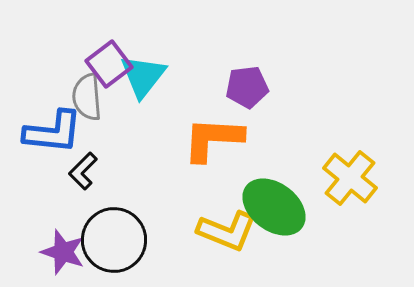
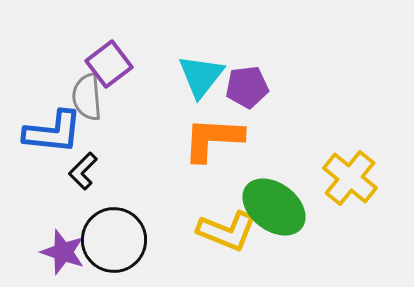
cyan triangle: moved 58 px right
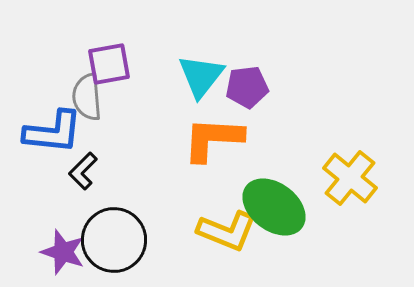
purple square: rotated 27 degrees clockwise
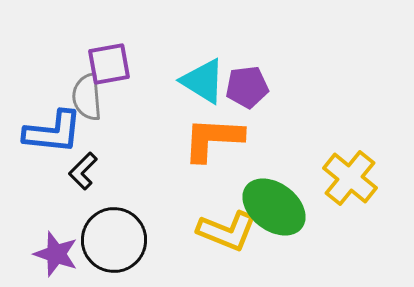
cyan triangle: moved 2 px right, 5 px down; rotated 36 degrees counterclockwise
purple star: moved 7 px left, 2 px down
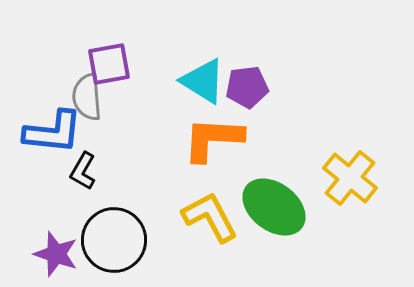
black L-shape: rotated 15 degrees counterclockwise
yellow L-shape: moved 17 px left, 14 px up; rotated 140 degrees counterclockwise
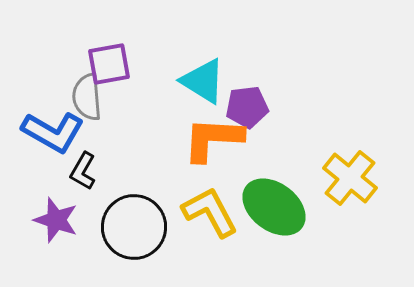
purple pentagon: moved 20 px down
blue L-shape: rotated 24 degrees clockwise
yellow L-shape: moved 5 px up
black circle: moved 20 px right, 13 px up
purple star: moved 34 px up
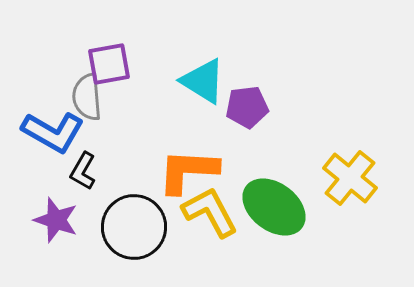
orange L-shape: moved 25 px left, 32 px down
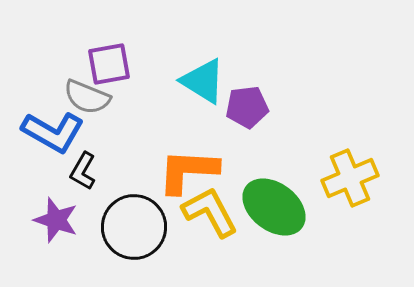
gray semicircle: rotated 63 degrees counterclockwise
yellow cross: rotated 28 degrees clockwise
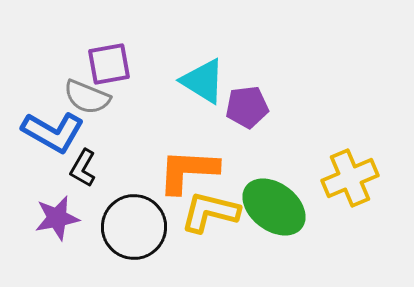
black L-shape: moved 3 px up
yellow L-shape: rotated 48 degrees counterclockwise
purple star: moved 1 px right, 2 px up; rotated 30 degrees counterclockwise
